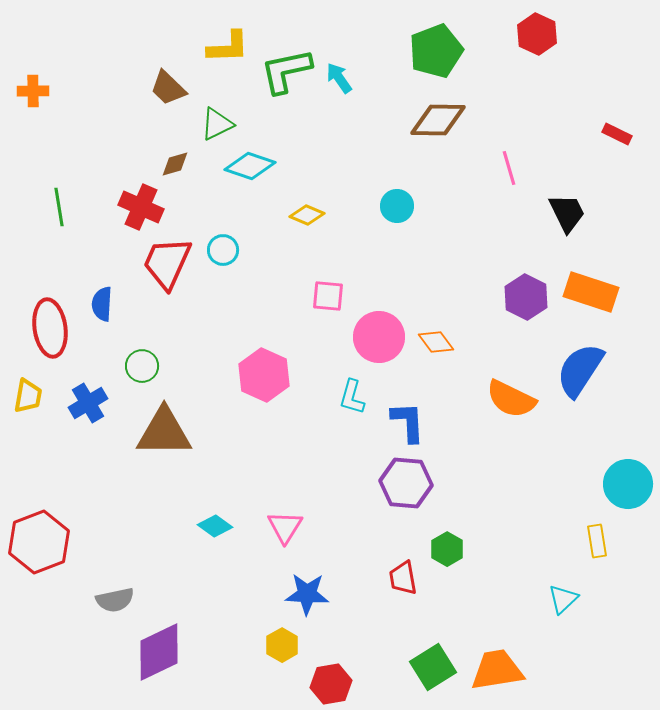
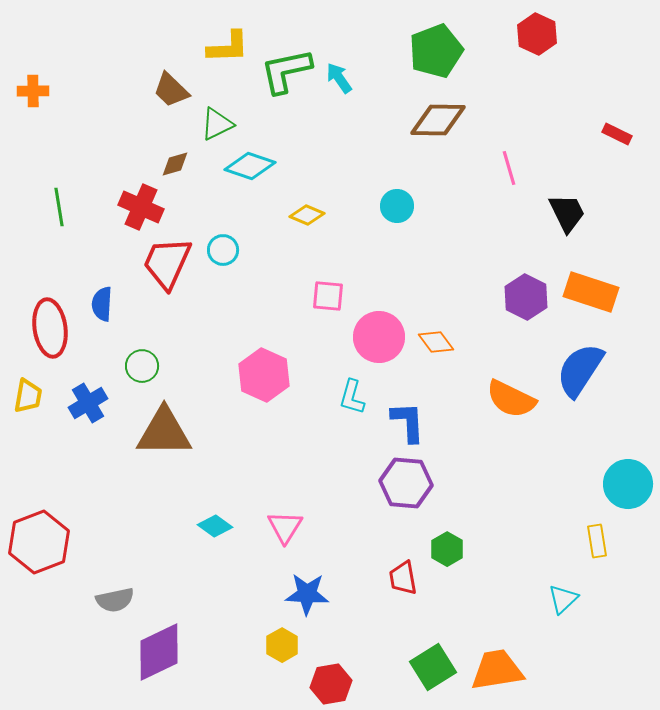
brown trapezoid at (168, 88): moved 3 px right, 2 px down
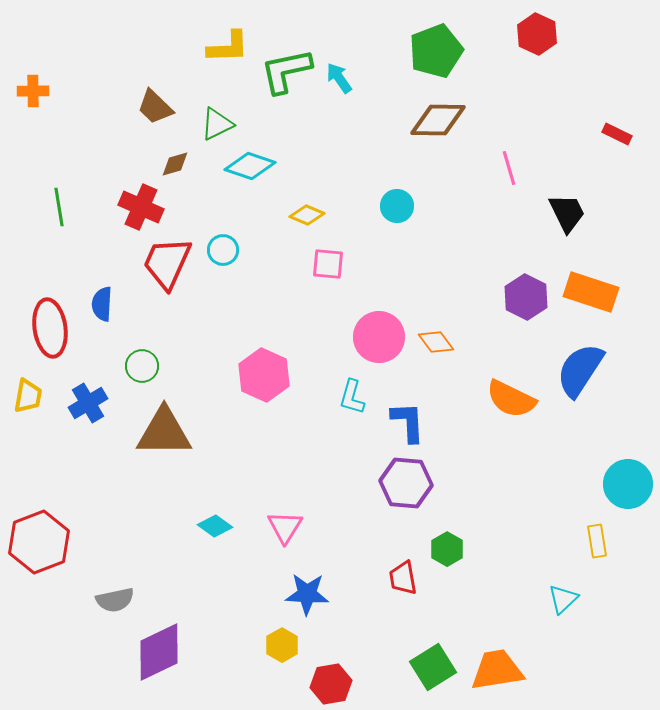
brown trapezoid at (171, 90): moved 16 px left, 17 px down
pink square at (328, 296): moved 32 px up
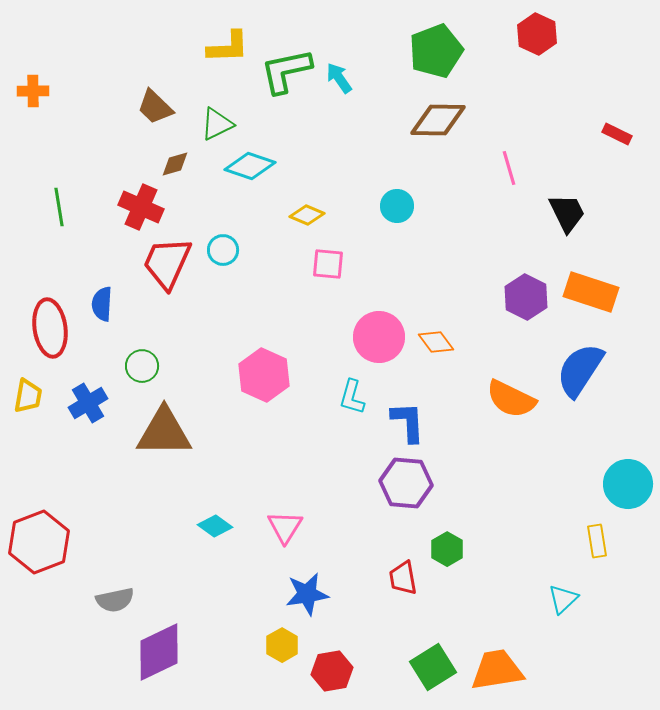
blue star at (307, 594): rotated 12 degrees counterclockwise
red hexagon at (331, 684): moved 1 px right, 13 px up
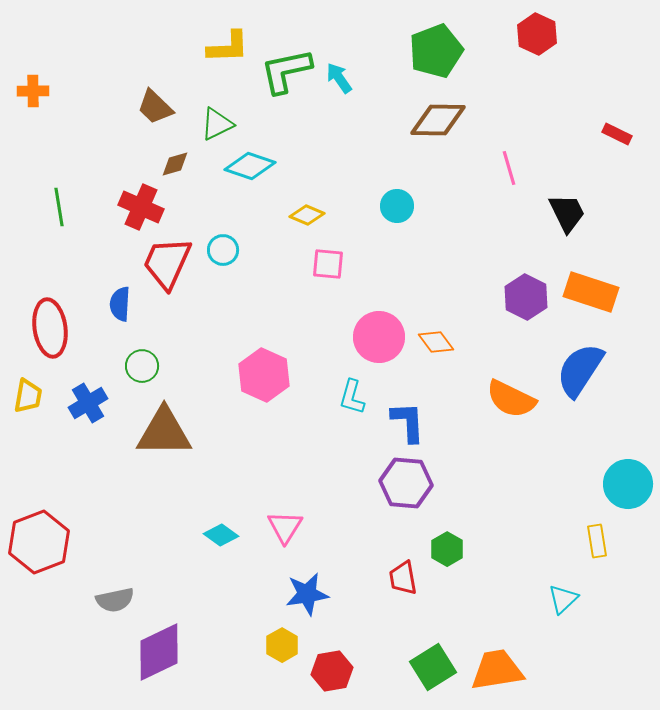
blue semicircle at (102, 304): moved 18 px right
cyan diamond at (215, 526): moved 6 px right, 9 px down
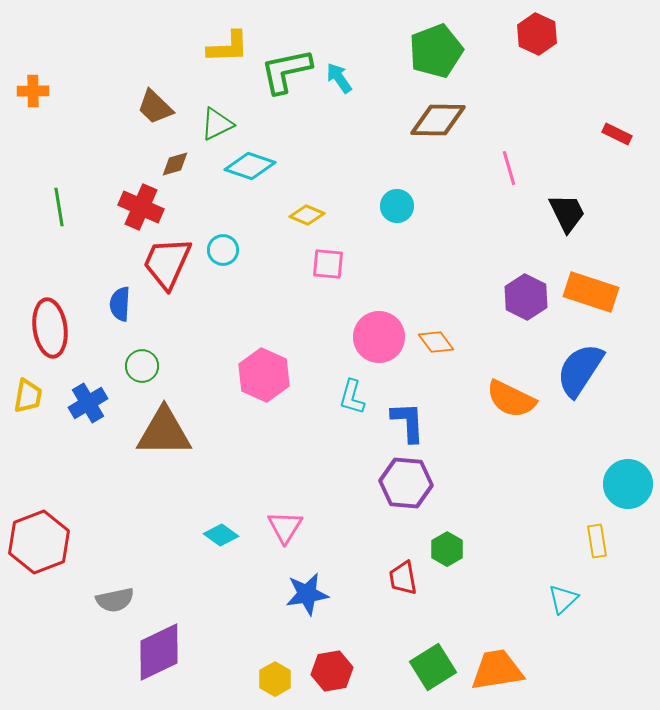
yellow hexagon at (282, 645): moved 7 px left, 34 px down
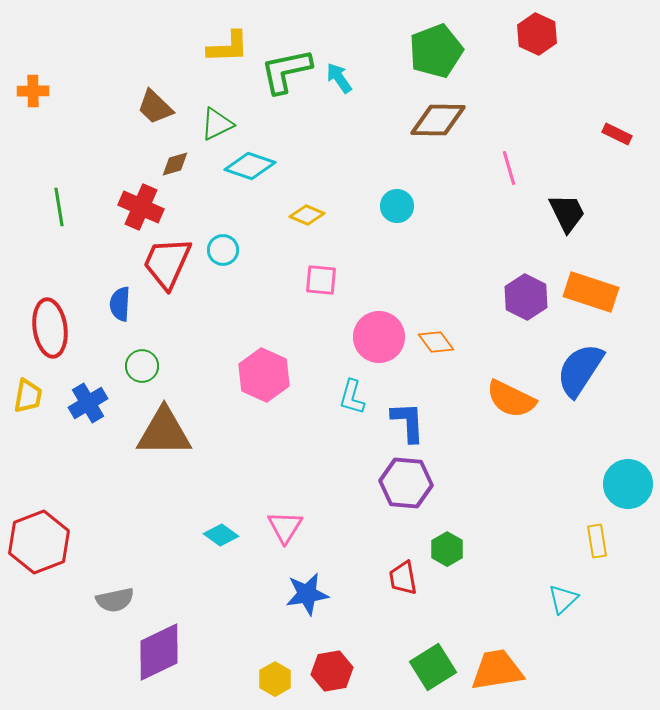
pink square at (328, 264): moved 7 px left, 16 px down
